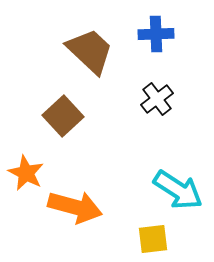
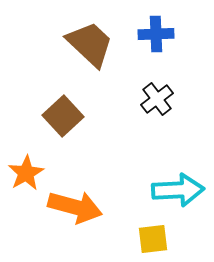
brown trapezoid: moved 7 px up
orange star: rotated 15 degrees clockwise
cyan arrow: rotated 36 degrees counterclockwise
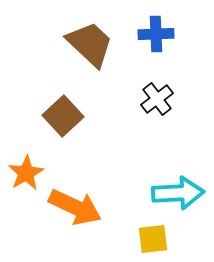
cyan arrow: moved 3 px down
orange arrow: rotated 10 degrees clockwise
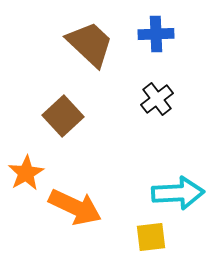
yellow square: moved 2 px left, 2 px up
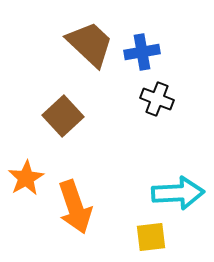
blue cross: moved 14 px left, 18 px down; rotated 8 degrees counterclockwise
black cross: rotated 32 degrees counterclockwise
orange star: moved 5 px down
orange arrow: rotated 46 degrees clockwise
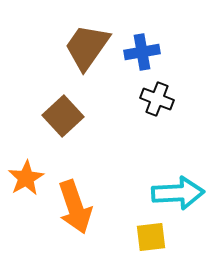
brown trapezoid: moved 3 px left, 3 px down; rotated 98 degrees counterclockwise
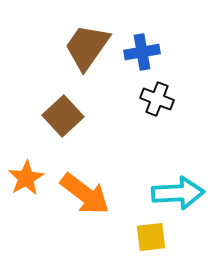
orange arrow: moved 10 px right, 13 px up; rotated 34 degrees counterclockwise
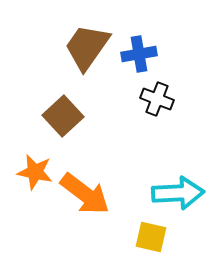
blue cross: moved 3 px left, 2 px down
orange star: moved 9 px right, 6 px up; rotated 30 degrees counterclockwise
yellow square: rotated 20 degrees clockwise
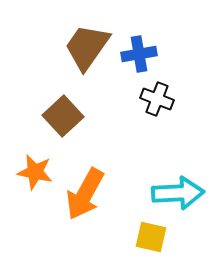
orange arrow: rotated 82 degrees clockwise
